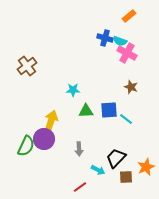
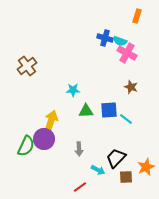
orange rectangle: moved 8 px right; rotated 32 degrees counterclockwise
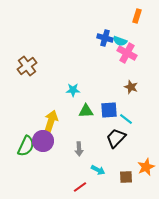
purple circle: moved 1 px left, 2 px down
black trapezoid: moved 20 px up
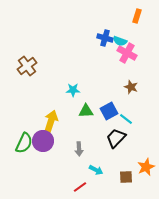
blue square: moved 1 px down; rotated 24 degrees counterclockwise
green semicircle: moved 2 px left, 3 px up
cyan arrow: moved 2 px left
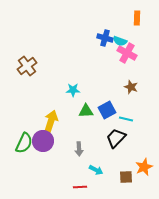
orange rectangle: moved 2 px down; rotated 16 degrees counterclockwise
blue square: moved 2 px left, 1 px up
cyan line: rotated 24 degrees counterclockwise
orange star: moved 2 px left
red line: rotated 32 degrees clockwise
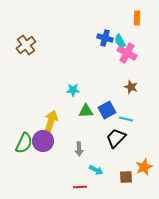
cyan semicircle: rotated 40 degrees clockwise
brown cross: moved 1 px left, 21 px up
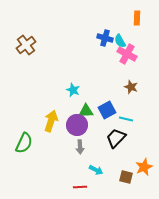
pink cross: moved 1 px down
cyan star: rotated 24 degrees clockwise
purple circle: moved 34 px right, 16 px up
gray arrow: moved 1 px right, 2 px up
brown square: rotated 16 degrees clockwise
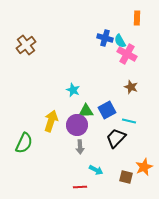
cyan line: moved 3 px right, 2 px down
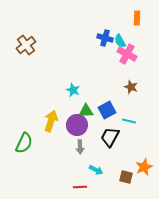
black trapezoid: moved 6 px left, 1 px up; rotated 15 degrees counterclockwise
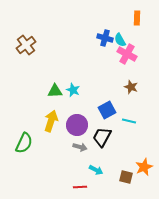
cyan semicircle: moved 1 px up
green triangle: moved 31 px left, 20 px up
black trapezoid: moved 8 px left
gray arrow: rotated 72 degrees counterclockwise
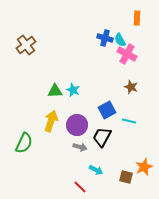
red line: rotated 48 degrees clockwise
